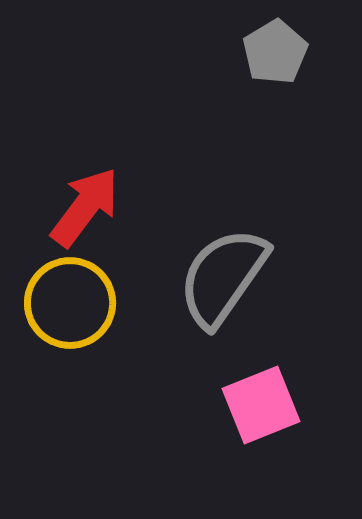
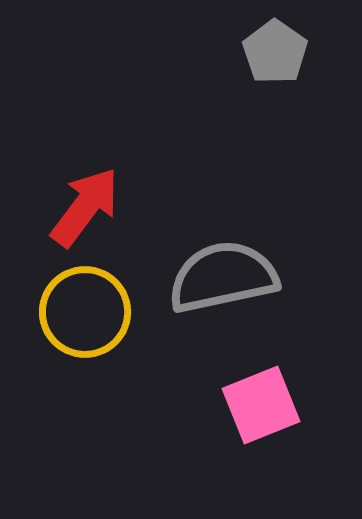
gray pentagon: rotated 6 degrees counterclockwise
gray semicircle: rotated 43 degrees clockwise
yellow circle: moved 15 px right, 9 px down
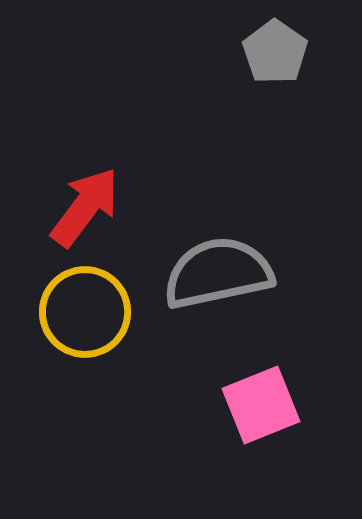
gray semicircle: moved 5 px left, 4 px up
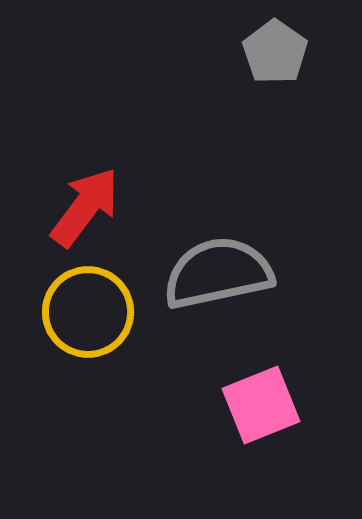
yellow circle: moved 3 px right
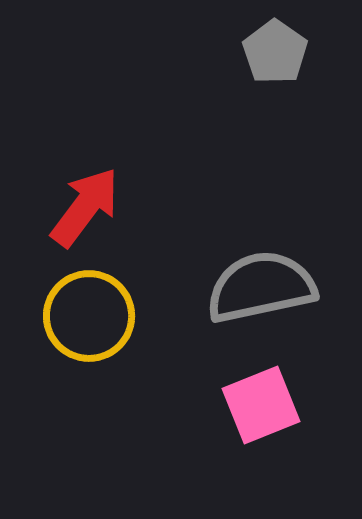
gray semicircle: moved 43 px right, 14 px down
yellow circle: moved 1 px right, 4 px down
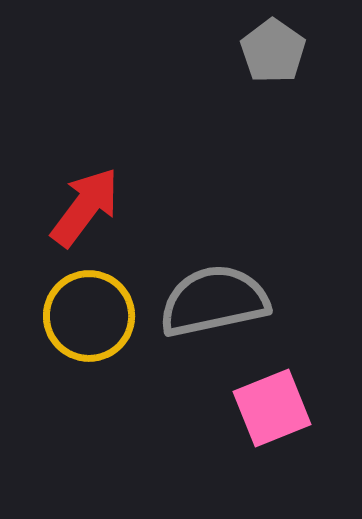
gray pentagon: moved 2 px left, 1 px up
gray semicircle: moved 47 px left, 14 px down
pink square: moved 11 px right, 3 px down
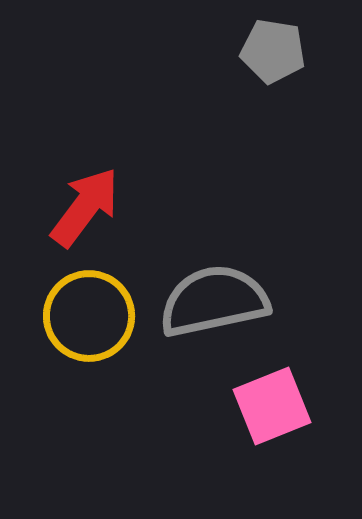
gray pentagon: rotated 26 degrees counterclockwise
pink square: moved 2 px up
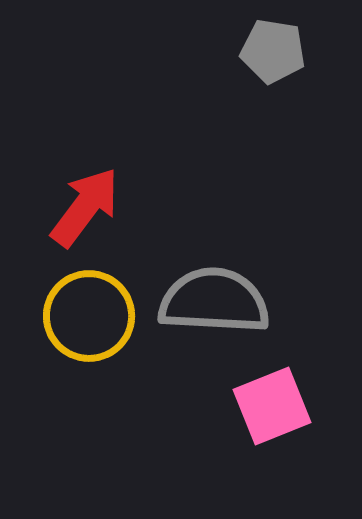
gray semicircle: rotated 15 degrees clockwise
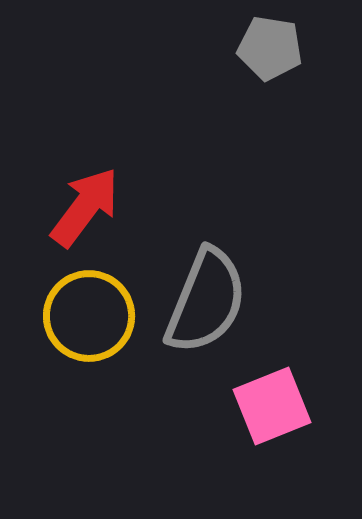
gray pentagon: moved 3 px left, 3 px up
gray semicircle: moved 8 px left; rotated 109 degrees clockwise
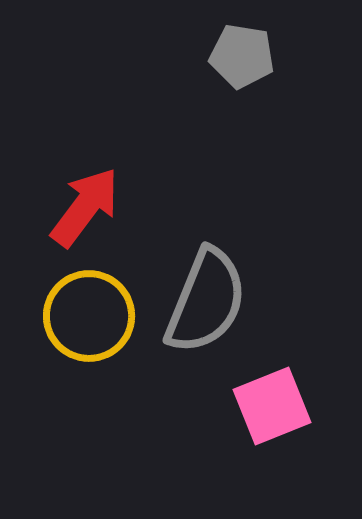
gray pentagon: moved 28 px left, 8 px down
